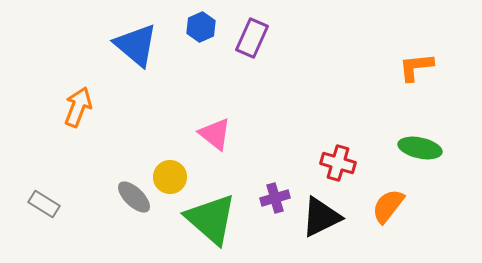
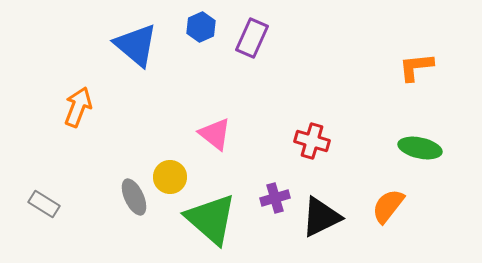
red cross: moved 26 px left, 22 px up
gray ellipse: rotated 21 degrees clockwise
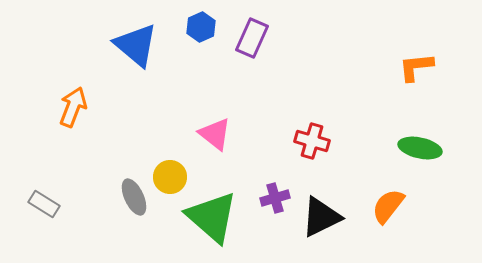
orange arrow: moved 5 px left
green triangle: moved 1 px right, 2 px up
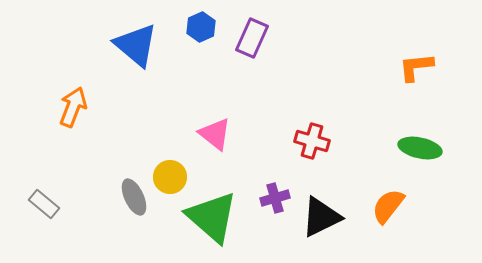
gray rectangle: rotated 8 degrees clockwise
